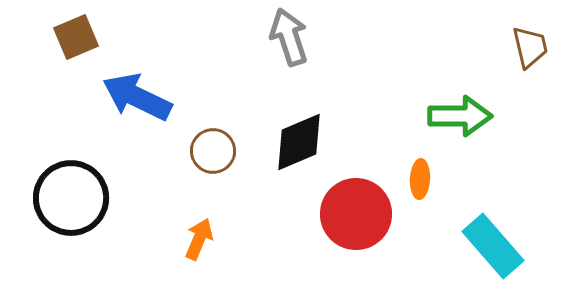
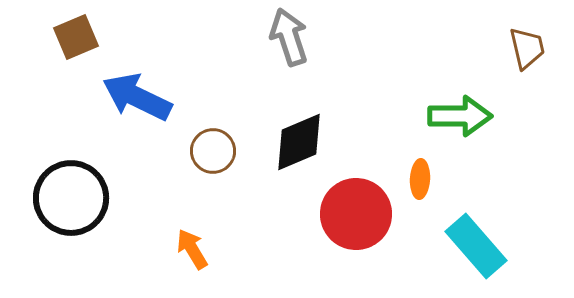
brown trapezoid: moved 3 px left, 1 px down
orange arrow: moved 7 px left, 10 px down; rotated 54 degrees counterclockwise
cyan rectangle: moved 17 px left
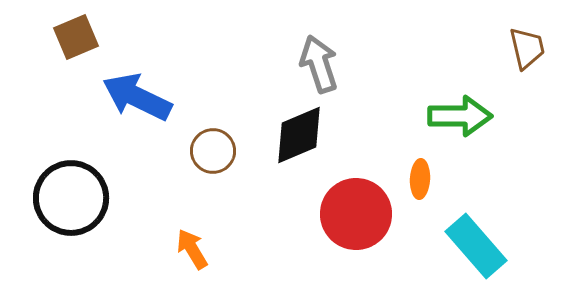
gray arrow: moved 30 px right, 27 px down
black diamond: moved 7 px up
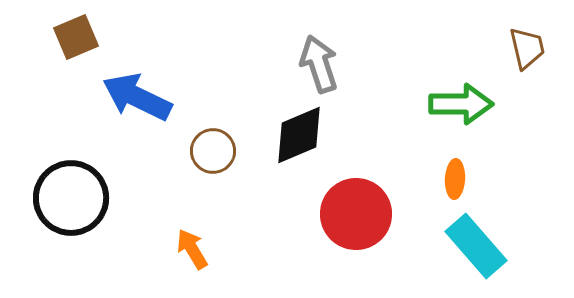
green arrow: moved 1 px right, 12 px up
orange ellipse: moved 35 px right
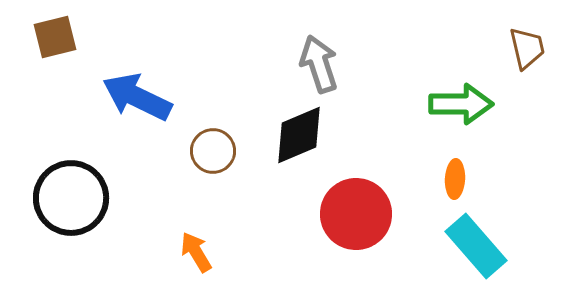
brown square: moved 21 px left; rotated 9 degrees clockwise
orange arrow: moved 4 px right, 3 px down
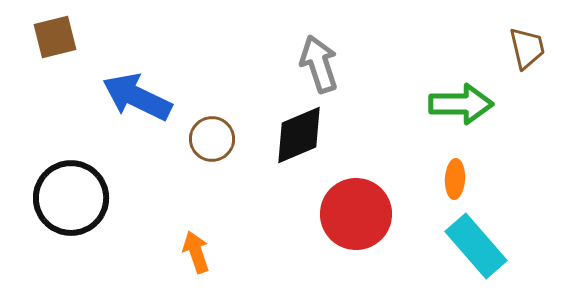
brown circle: moved 1 px left, 12 px up
orange arrow: rotated 12 degrees clockwise
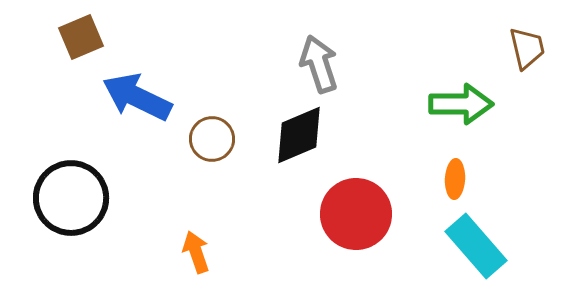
brown square: moved 26 px right; rotated 9 degrees counterclockwise
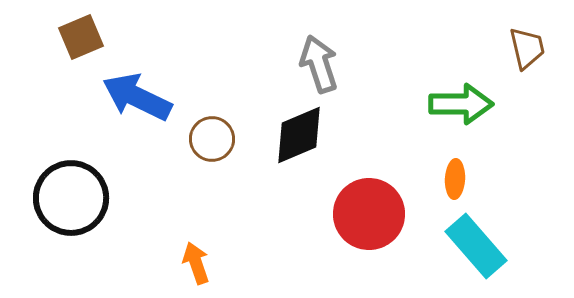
red circle: moved 13 px right
orange arrow: moved 11 px down
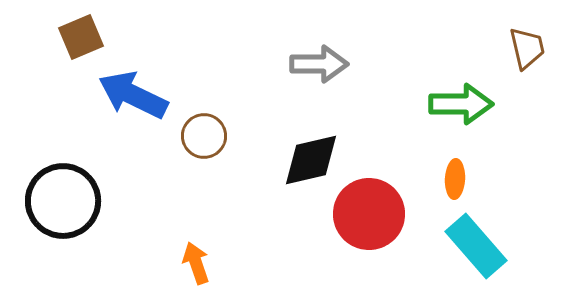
gray arrow: rotated 108 degrees clockwise
blue arrow: moved 4 px left, 2 px up
black diamond: moved 12 px right, 25 px down; rotated 10 degrees clockwise
brown circle: moved 8 px left, 3 px up
black circle: moved 8 px left, 3 px down
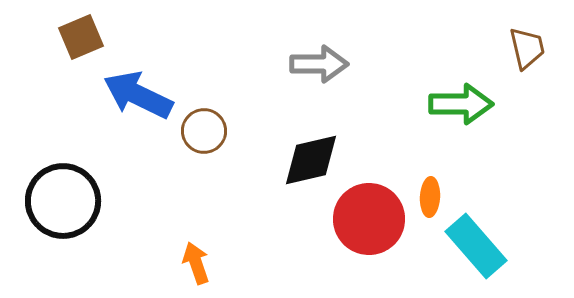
blue arrow: moved 5 px right
brown circle: moved 5 px up
orange ellipse: moved 25 px left, 18 px down
red circle: moved 5 px down
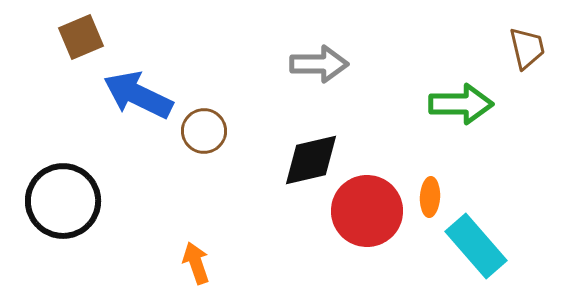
red circle: moved 2 px left, 8 px up
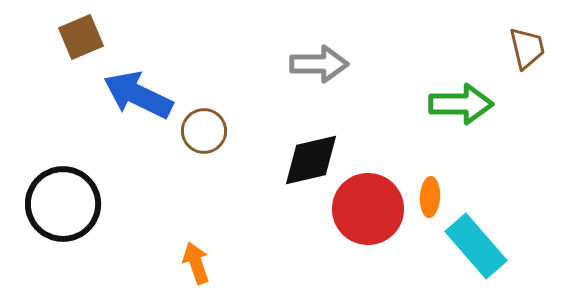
black circle: moved 3 px down
red circle: moved 1 px right, 2 px up
